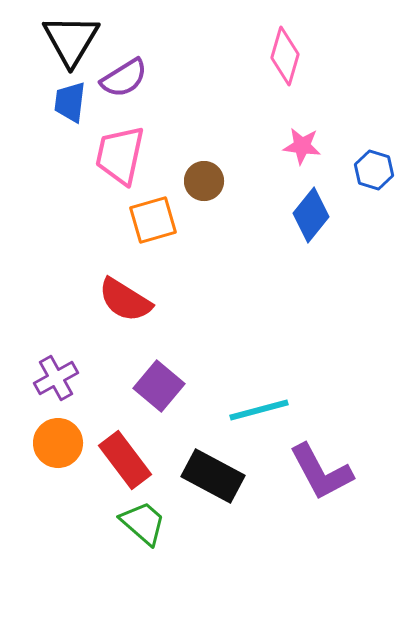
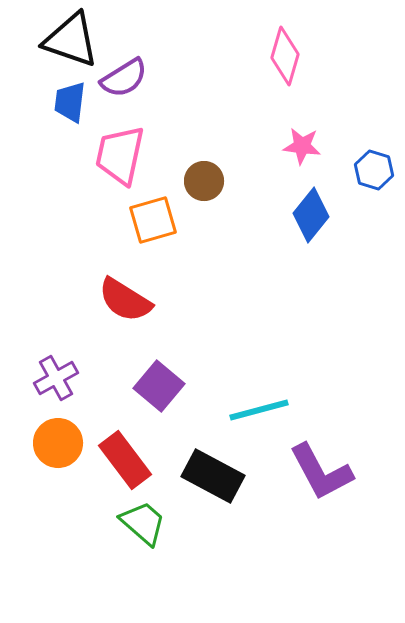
black triangle: rotated 42 degrees counterclockwise
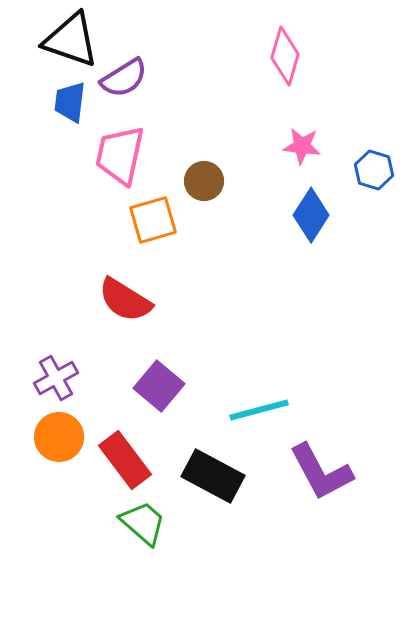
blue diamond: rotated 6 degrees counterclockwise
orange circle: moved 1 px right, 6 px up
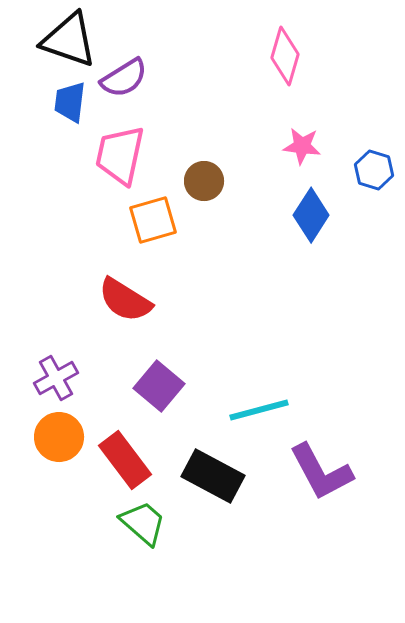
black triangle: moved 2 px left
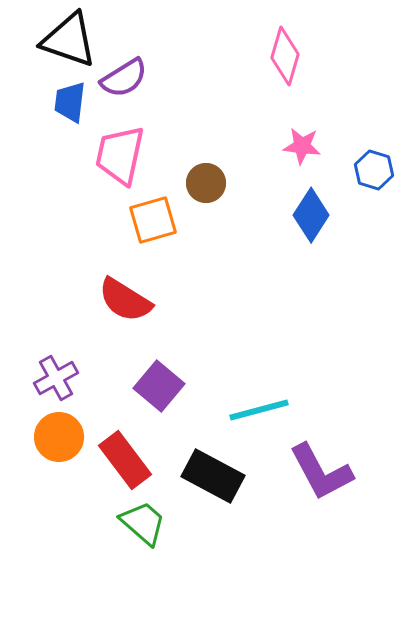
brown circle: moved 2 px right, 2 px down
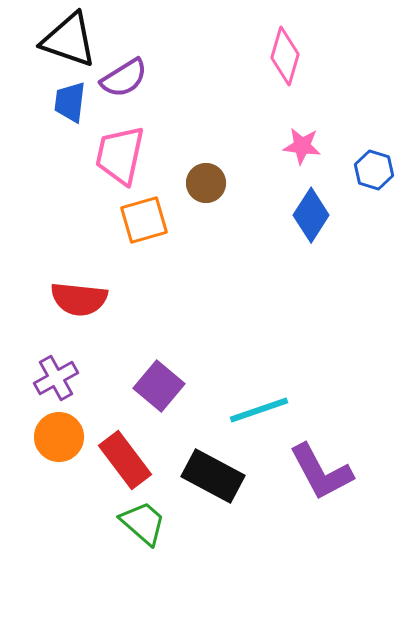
orange square: moved 9 px left
red semicircle: moved 46 px left, 1 px up; rotated 26 degrees counterclockwise
cyan line: rotated 4 degrees counterclockwise
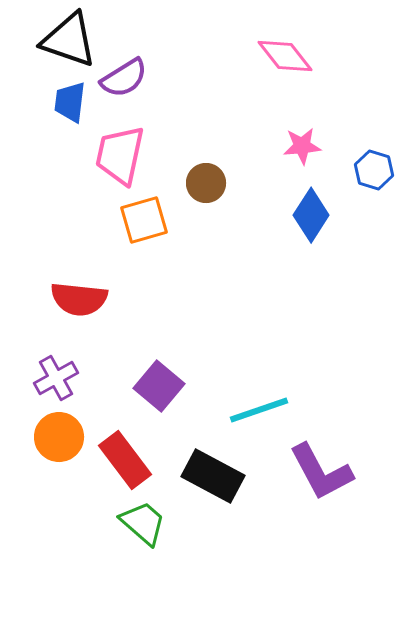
pink diamond: rotated 54 degrees counterclockwise
pink star: rotated 12 degrees counterclockwise
